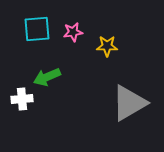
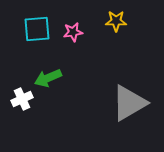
yellow star: moved 9 px right, 25 px up
green arrow: moved 1 px right, 1 px down
white cross: rotated 20 degrees counterclockwise
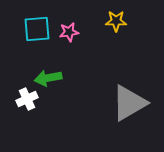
pink star: moved 4 px left
green arrow: rotated 12 degrees clockwise
white cross: moved 5 px right
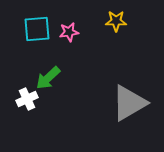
green arrow: rotated 32 degrees counterclockwise
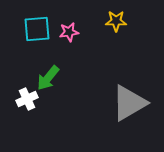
green arrow: rotated 8 degrees counterclockwise
